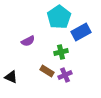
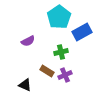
blue rectangle: moved 1 px right
black triangle: moved 14 px right, 8 px down
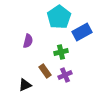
purple semicircle: rotated 48 degrees counterclockwise
brown rectangle: moved 2 px left; rotated 24 degrees clockwise
black triangle: rotated 48 degrees counterclockwise
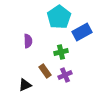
purple semicircle: rotated 16 degrees counterclockwise
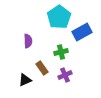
brown rectangle: moved 3 px left, 3 px up
black triangle: moved 5 px up
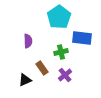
blue rectangle: moved 6 px down; rotated 36 degrees clockwise
purple cross: rotated 16 degrees counterclockwise
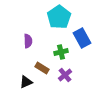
blue rectangle: rotated 54 degrees clockwise
brown rectangle: rotated 24 degrees counterclockwise
black triangle: moved 1 px right, 2 px down
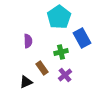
brown rectangle: rotated 24 degrees clockwise
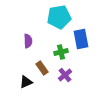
cyan pentagon: rotated 25 degrees clockwise
blue rectangle: moved 1 px left, 1 px down; rotated 18 degrees clockwise
